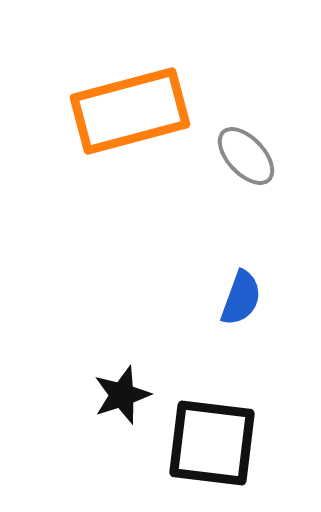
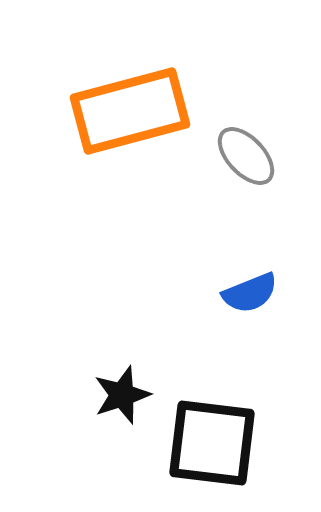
blue semicircle: moved 9 px right, 5 px up; rotated 48 degrees clockwise
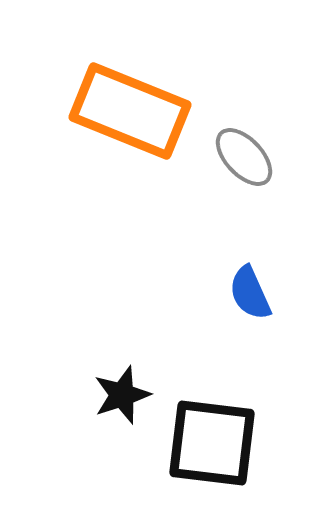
orange rectangle: rotated 37 degrees clockwise
gray ellipse: moved 2 px left, 1 px down
blue semicircle: rotated 88 degrees clockwise
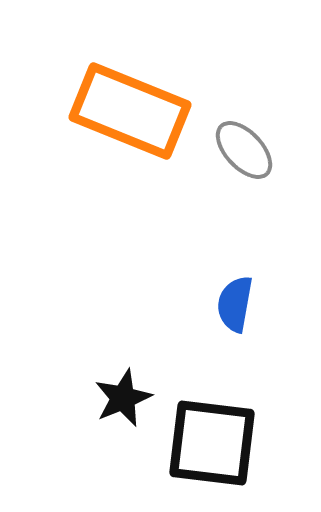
gray ellipse: moved 7 px up
blue semicircle: moved 15 px left, 11 px down; rotated 34 degrees clockwise
black star: moved 1 px right, 3 px down; rotated 4 degrees counterclockwise
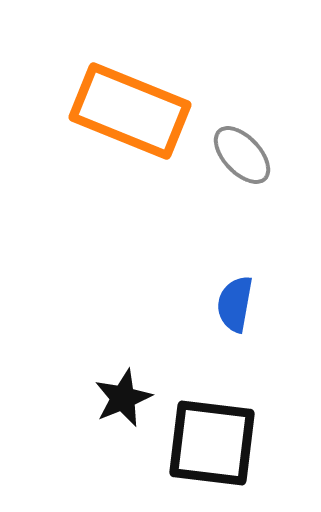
gray ellipse: moved 2 px left, 5 px down
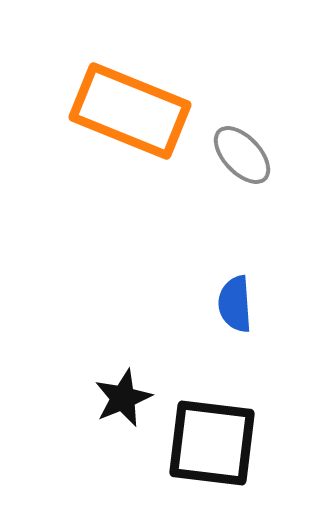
blue semicircle: rotated 14 degrees counterclockwise
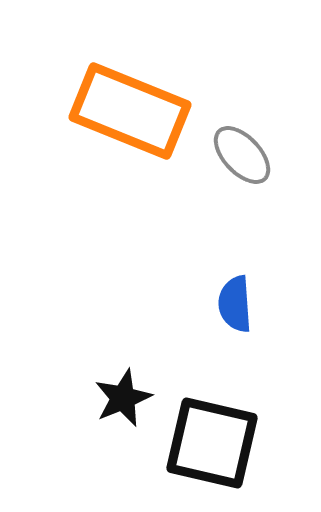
black square: rotated 6 degrees clockwise
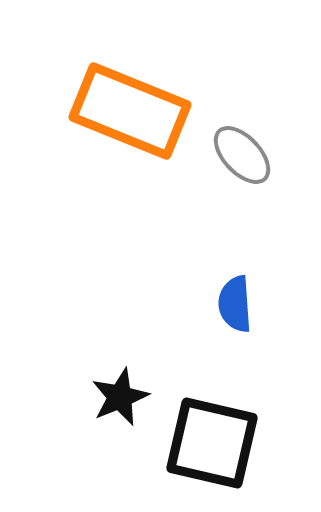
black star: moved 3 px left, 1 px up
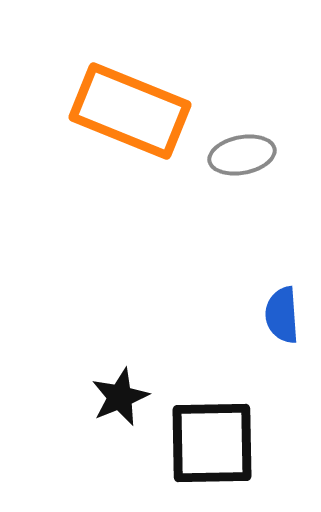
gray ellipse: rotated 58 degrees counterclockwise
blue semicircle: moved 47 px right, 11 px down
black square: rotated 14 degrees counterclockwise
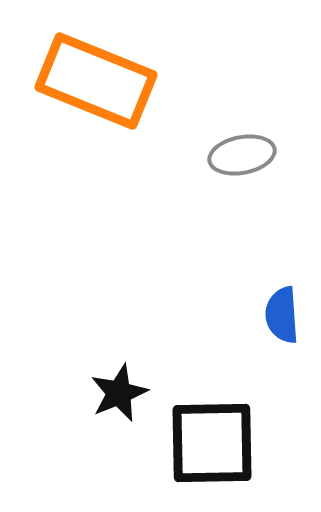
orange rectangle: moved 34 px left, 30 px up
black star: moved 1 px left, 4 px up
